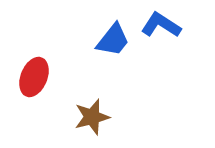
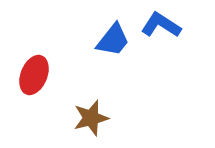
red ellipse: moved 2 px up
brown star: moved 1 px left, 1 px down
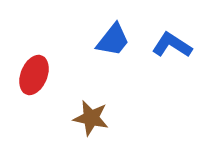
blue L-shape: moved 11 px right, 20 px down
brown star: rotated 27 degrees clockwise
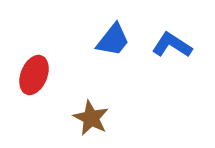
brown star: rotated 15 degrees clockwise
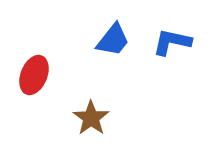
blue L-shape: moved 3 px up; rotated 21 degrees counterclockwise
brown star: rotated 9 degrees clockwise
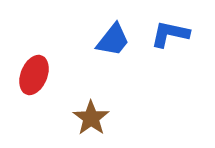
blue L-shape: moved 2 px left, 8 px up
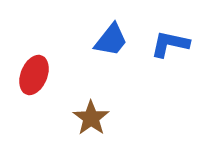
blue L-shape: moved 10 px down
blue trapezoid: moved 2 px left
